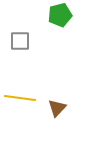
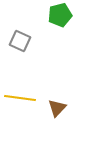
gray square: rotated 25 degrees clockwise
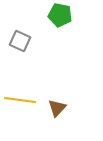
green pentagon: rotated 25 degrees clockwise
yellow line: moved 2 px down
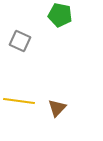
yellow line: moved 1 px left, 1 px down
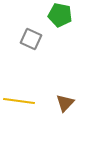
gray square: moved 11 px right, 2 px up
brown triangle: moved 8 px right, 5 px up
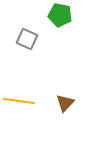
gray square: moved 4 px left
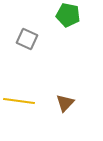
green pentagon: moved 8 px right
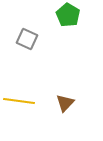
green pentagon: rotated 20 degrees clockwise
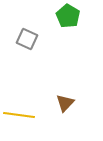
green pentagon: moved 1 px down
yellow line: moved 14 px down
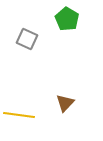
green pentagon: moved 1 px left, 3 px down
